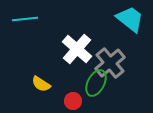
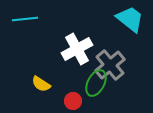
white cross: rotated 20 degrees clockwise
gray cross: moved 2 px down
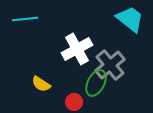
red circle: moved 1 px right, 1 px down
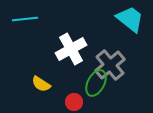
white cross: moved 6 px left
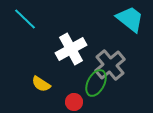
cyan line: rotated 50 degrees clockwise
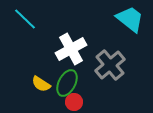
green ellipse: moved 29 px left
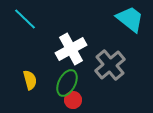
yellow semicircle: moved 11 px left, 4 px up; rotated 138 degrees counterclockwise
red circle: moved 1 px left, 2 px up
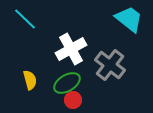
cyan trapezoid: moved 1 px left
gray cross: rotated 12 degrees counterclockwise
green ellipse: rotated 32 degrees clockwise
